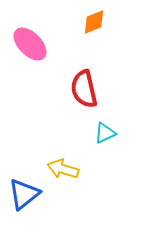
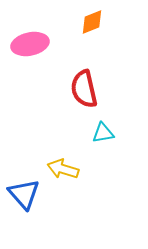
orange diamond: moved 2 px left
pink ellipse: rotated 57 degrees counterclockwise
cyan triangle: moved 2 px left; rotated 15 degrees clockwise
blue triangle: rotated 32 degrees counterclockwise
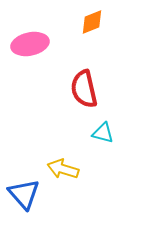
cyan triangle: rotated 25 degrees clockwise
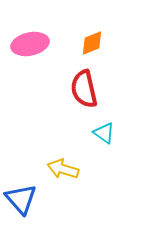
orange diamond: moved 21 px down
cyan triangle: moved 1 px right; rotated 20 degrees clockwise
blue triangle: moved 3 px left, 5 px down
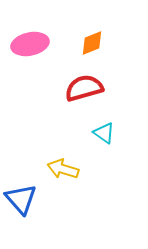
red semicircle: moved 1 px up; rotated 87 degrees clockwise
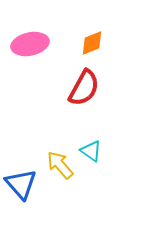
red semicircle: rotated 135 degrees clockwise
cyan triangle: moved 13 px left, 18 px down
yellow arrow: moved 3 px left, 4 px up; rotated 32 degrees clockwise
blue triangle: moved 15 px up
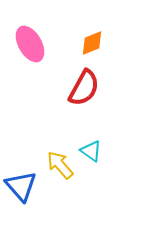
pink ellipse: rotated 72 degrees clockwise
blue triangle: moved 2 px down
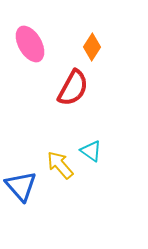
orange diamond: moved 4 px down; rotated 36 degrees counterclockwise
red semicircle: moved 11 px left
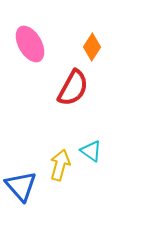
yellow arrow: rotated 56 degrees clockwise
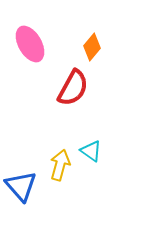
orange diamond: rotated 8 degrees clockwise
